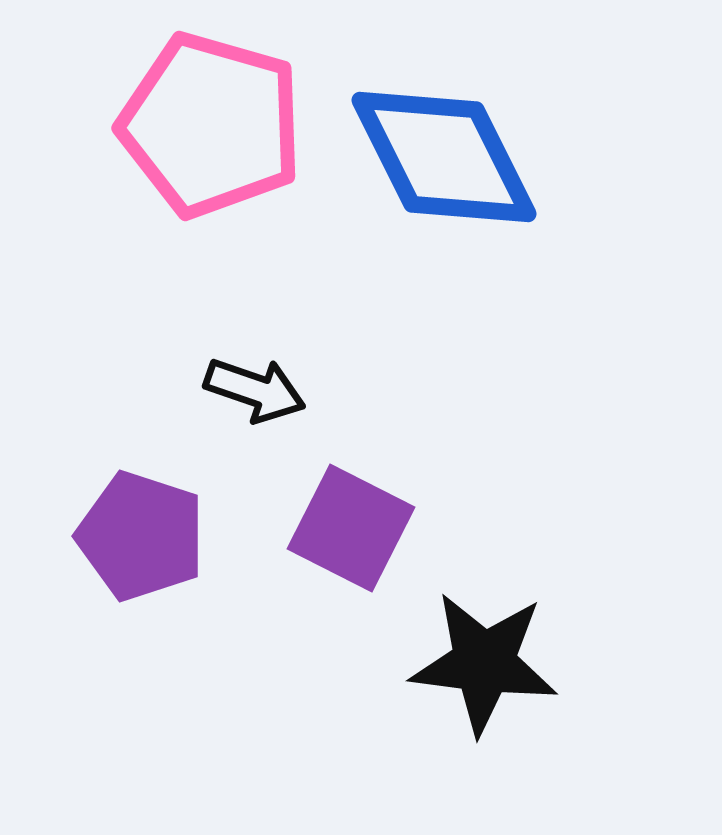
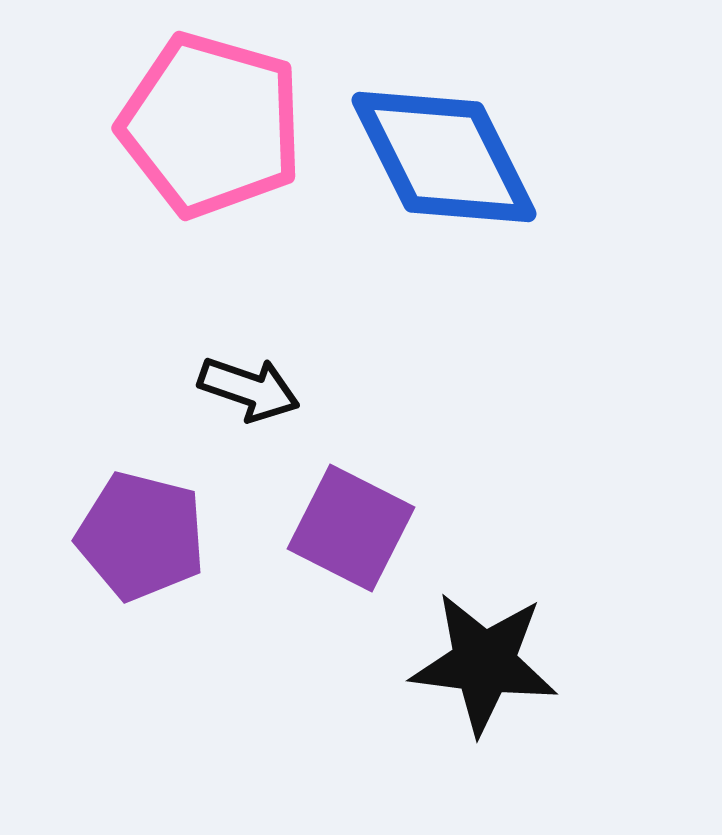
black arrow: moved 6 px left, 1 px up
purple pentagon: rotated 4 degrees counterclockwise
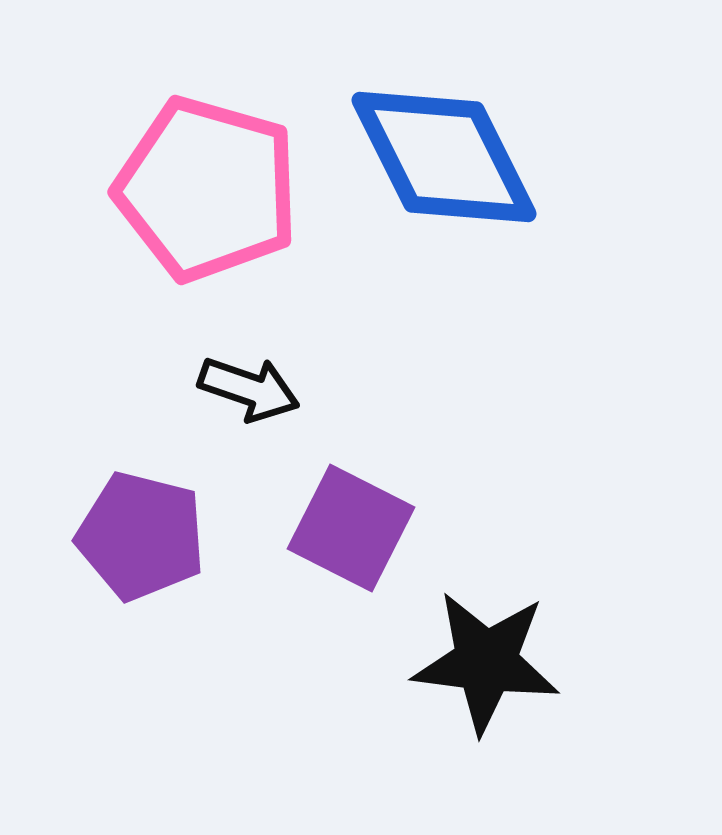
pink pentagon: moved 4 px left, 64 px down
black star: moved 2 px right, 1 px up
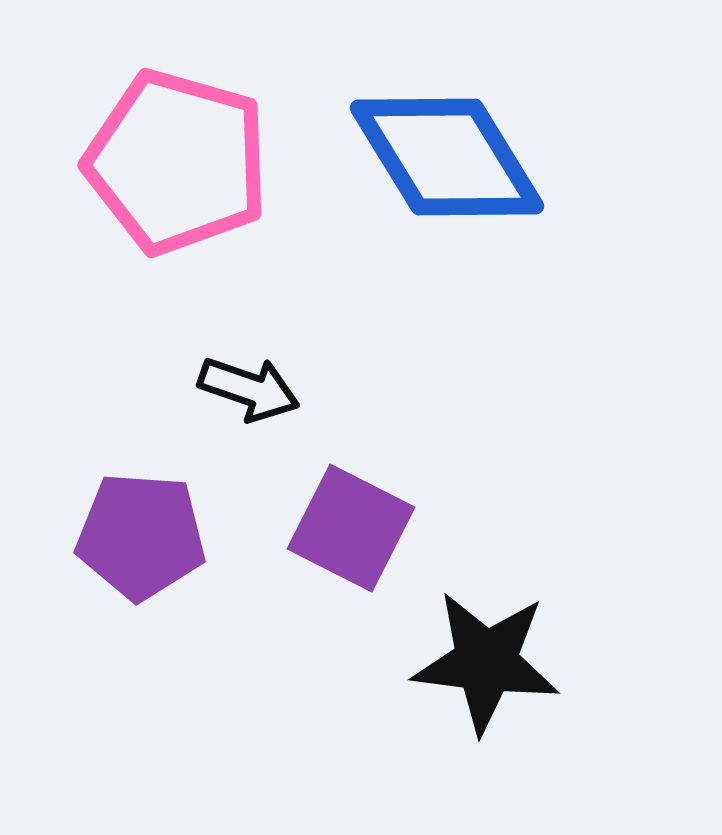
blue diamond: moved 3 px right; rotated 5 degrees counterclockwise
pink pentagon: moved 30 px left, 27 px up
purple pentagon: rotated 10 degrees counterclockwise
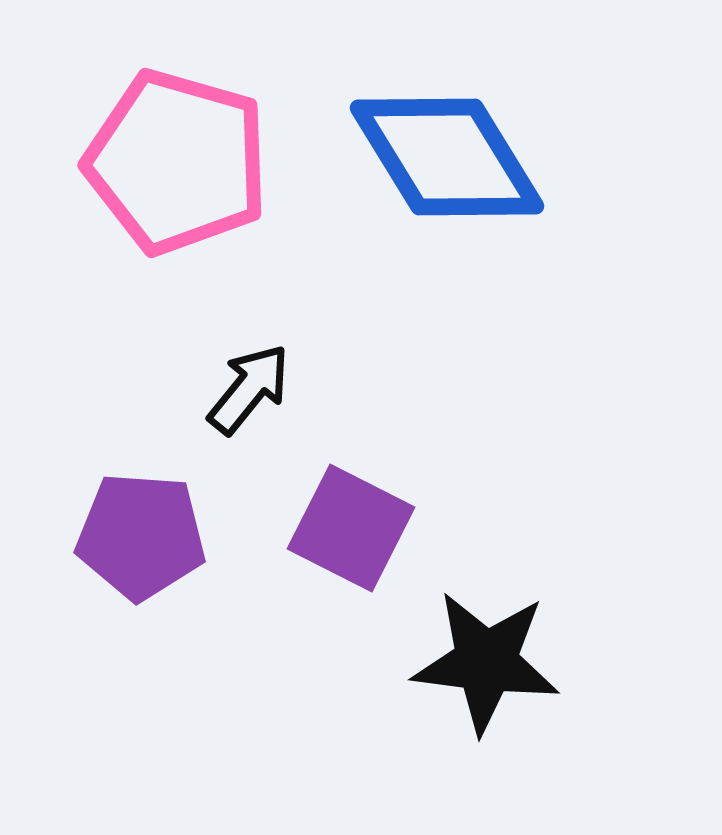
black arrow: rotated 70 degrees counterclockwise
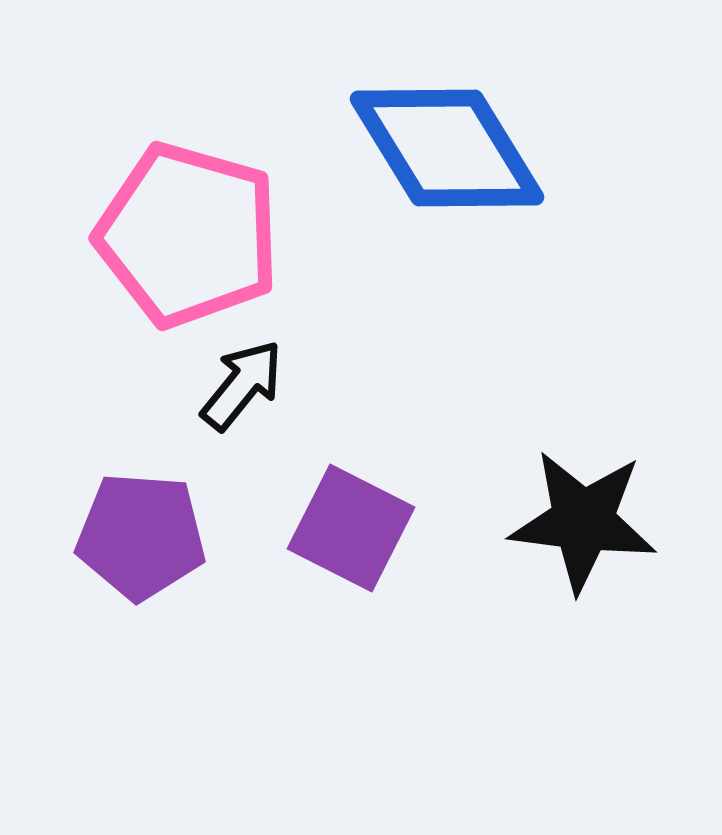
blue diamond: moved 9 px up
pink pentagon: moved 11 px right, 73 px down
black arrow: moved 7 px left, 4 px up
black star: moved 97 px right, 141 px up
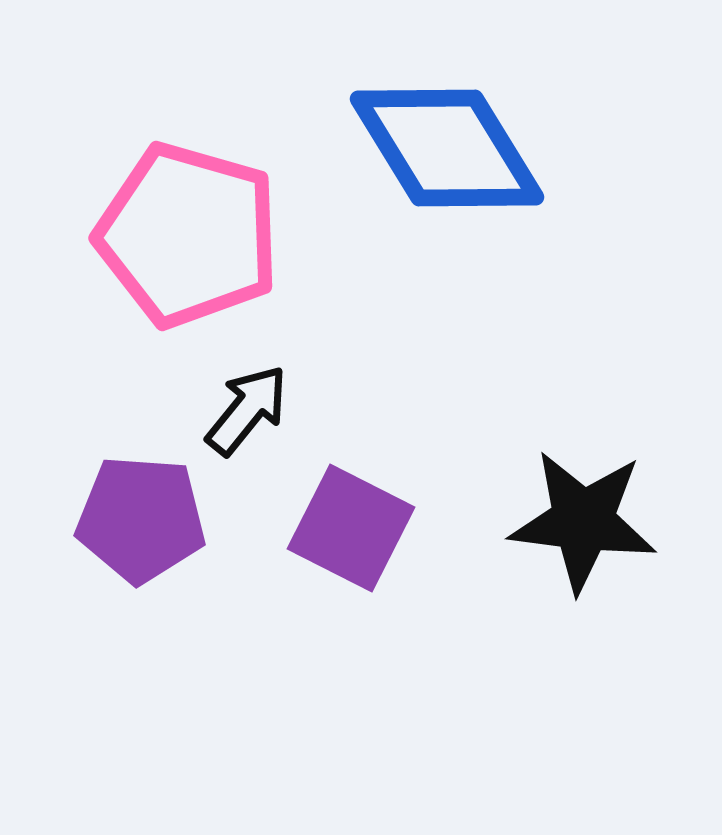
black arrow: moved 5 px right, 25 px down
purple pentagon: moved 17 px up
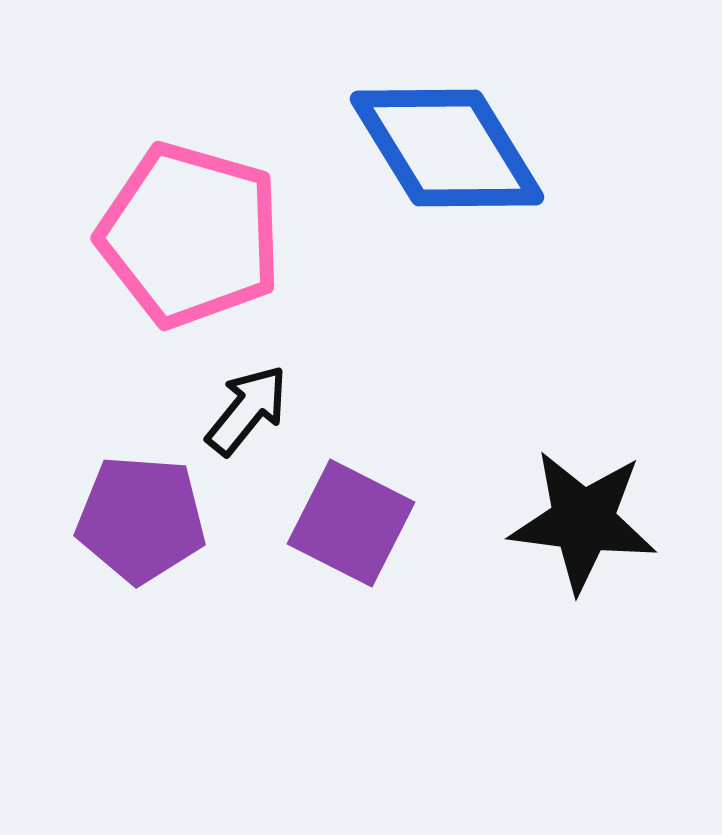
pink pentagon: moved 2 px right
purple square: moved 5 px up
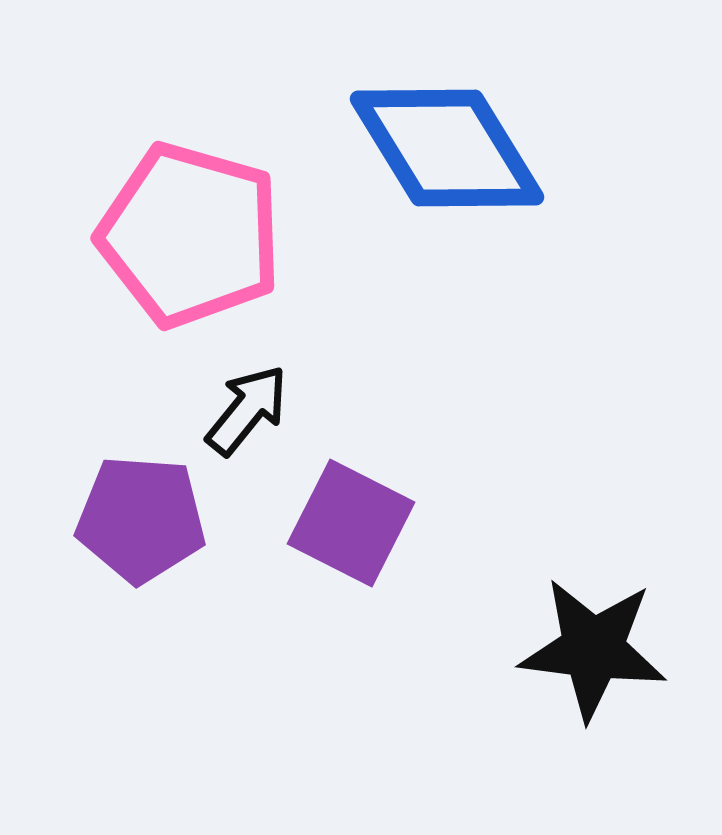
black star: moved 10 px right, 128 px down
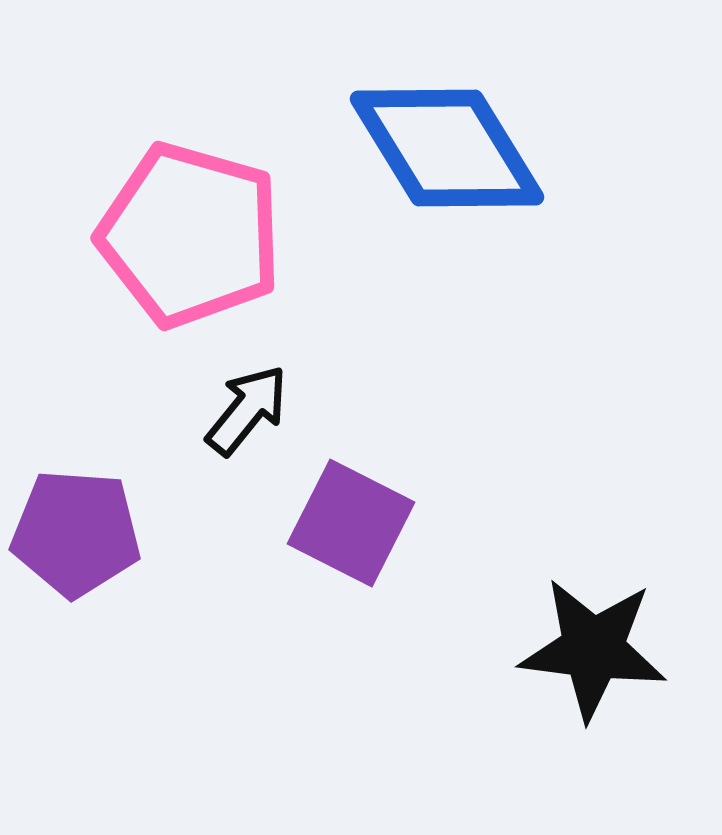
purple pentagon: moved 65 px left, 14 px down
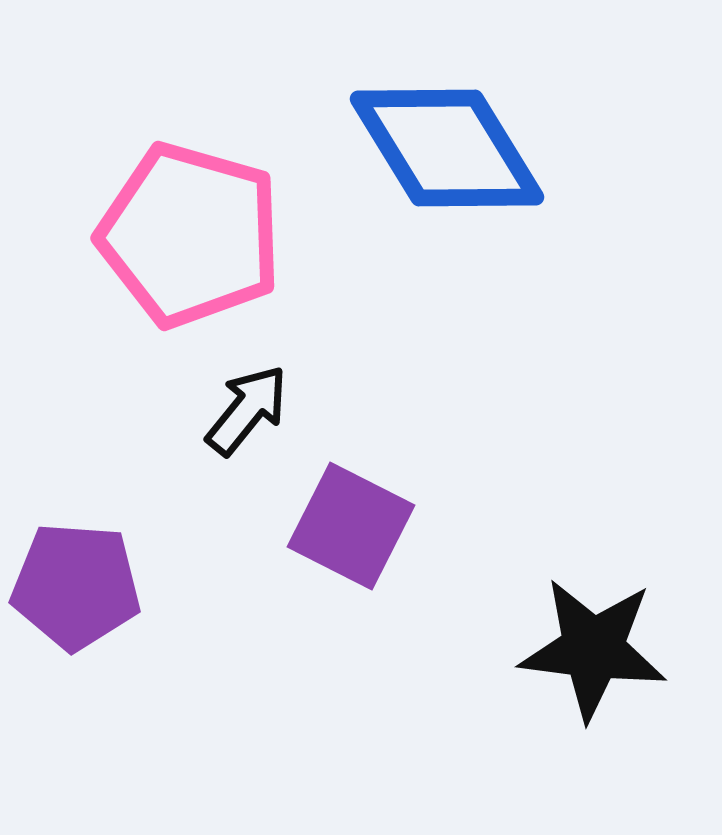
purple square: moved 3 px down
purple pentagon: moved 53 px down
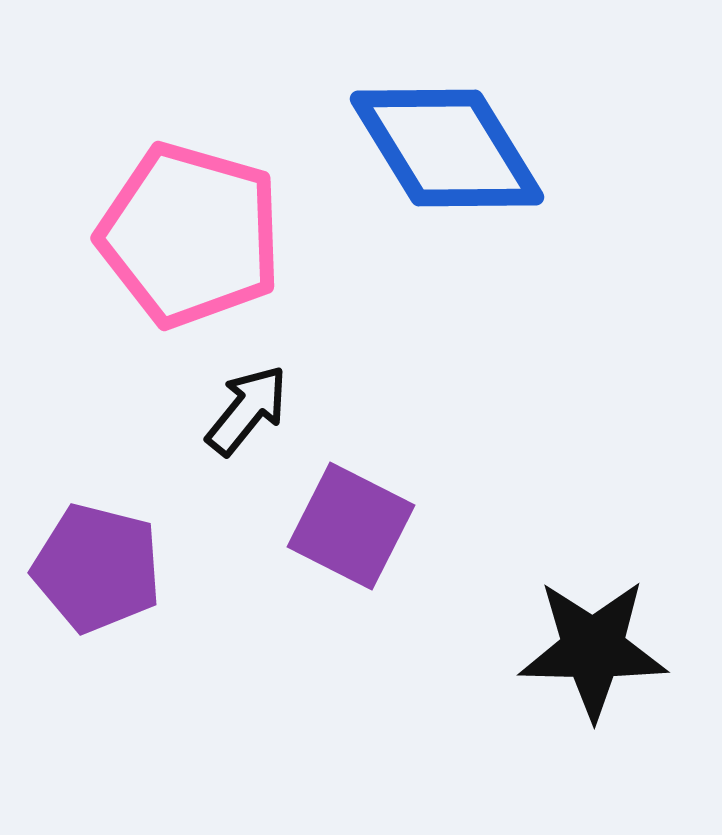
purple pentagon: moved 21 px right, 18 px up; rotated 10 degrees clockwise
black star: rotated 6 degrees counterclockwise
